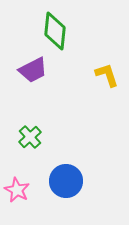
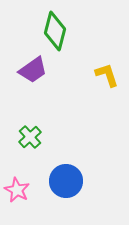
green diamond: rotated 9 degrees clockwise
purple trapezoid: rotated 8 degrees counterclockwise
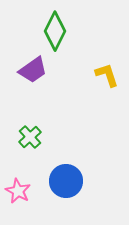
green diamond: rotated 12 degrees clockwise
pink star: moved 1 px right, 1 px down
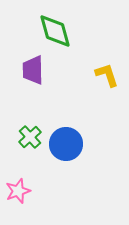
green diamond: rotated 42 degrees counterclockwise
purple trapezoid: rotated 124 degrees clockwise
blue circle: moved 37 px up
pink star: rotated 25 degrees clockwise
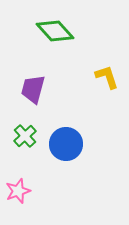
green diamond: rotated 27 degrees counterclockwise
purple trapezoid: moved 19 px down; rotated 16 degrees clockwise
yellow L-shape: moved 2 px down
green cross: moved 5 px left, 1 px up
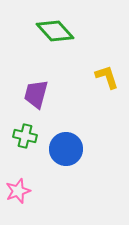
purple trapezoid: moved 3 px right, 5 px down
green cross: rotated 35 degrees counterclockwise
blue circle: moved 5 px down
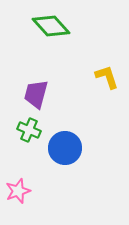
green diamond: moved 4 px left, 5 px up
green cross: moved 4 px right, 6 px up; rotated 10 degrees clockwise
blue circle: moved 1 px left, 1 px up
